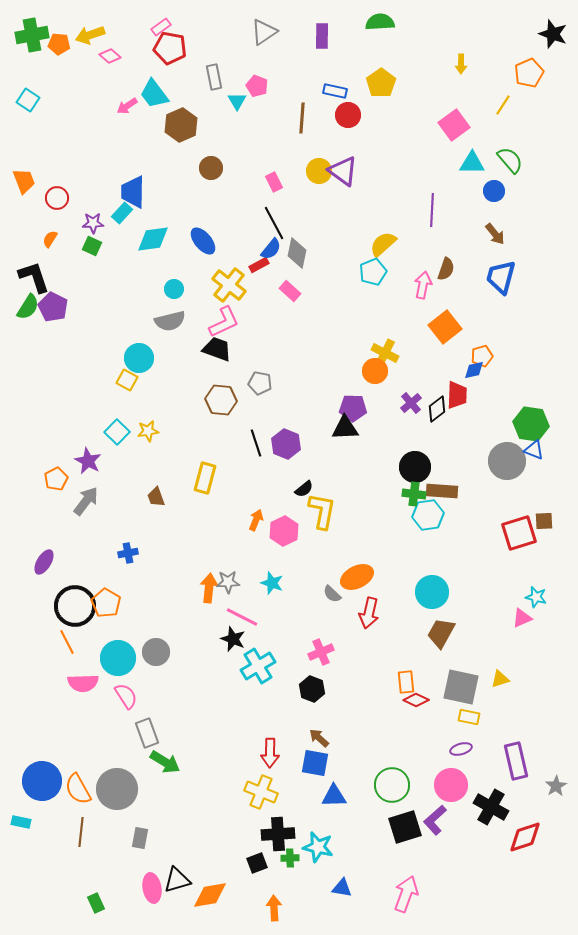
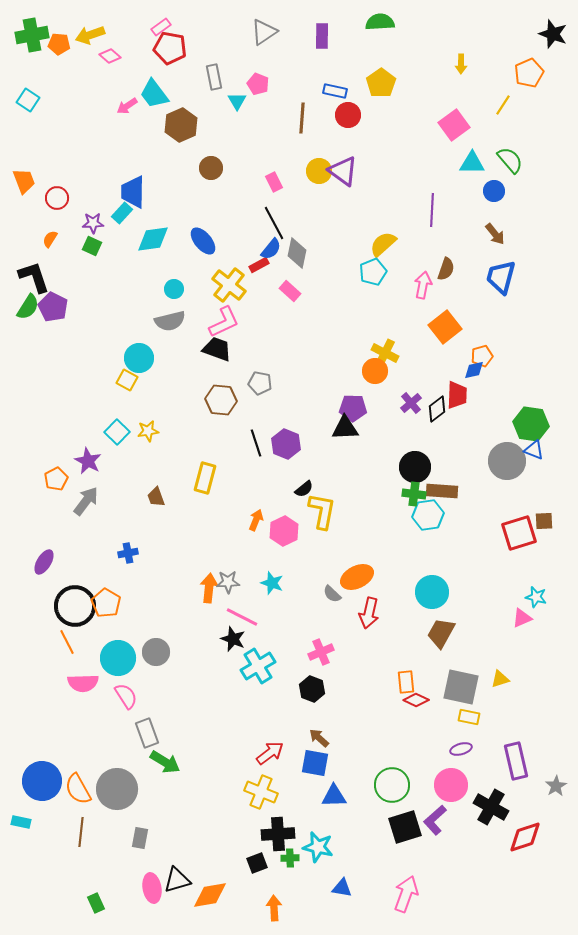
pink pentagon at (257, 86): moved 1 px right, 2 px up
red arrow at (270, 753): rotated 128 degrees counterclockwise
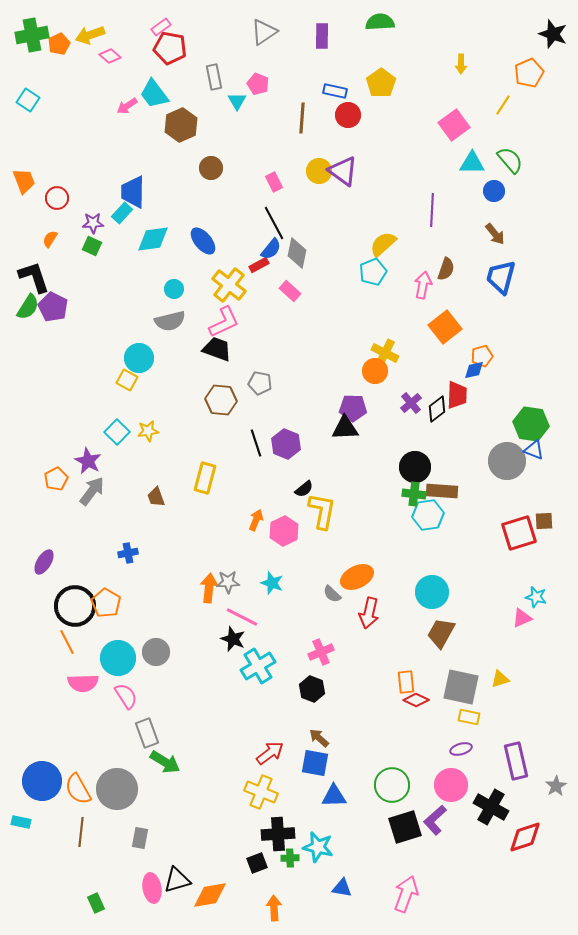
orange pentagon at (59, 44): rotated 30 degrees counterclockwise
gray arrow at (86, 501): moved 6 px right, 10 px up
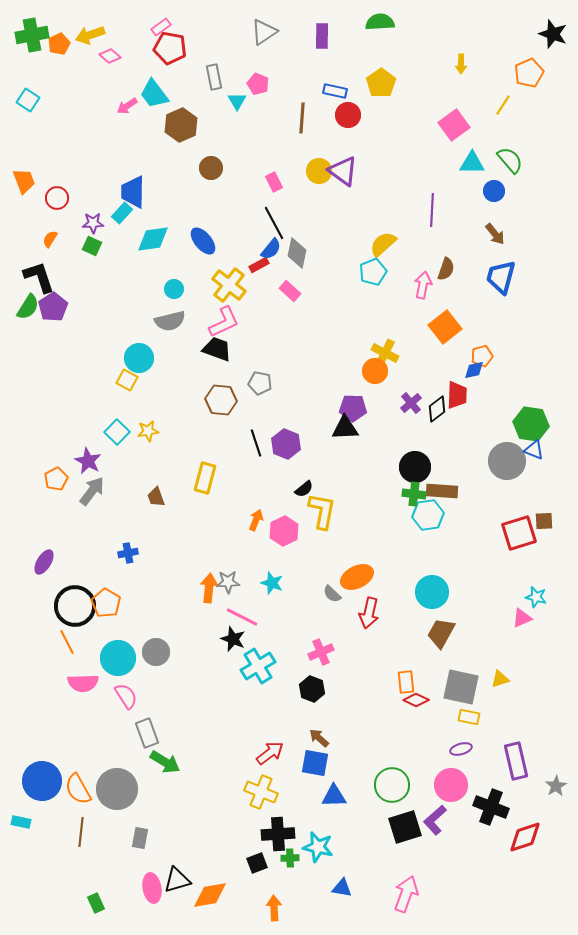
black L-shape at (34, 277): moved 5 px right
purple pentagon at (53, 307): rotated 12 degrees clockwise
black cross at (491, 807): rotated 8 degrees counterclockwise
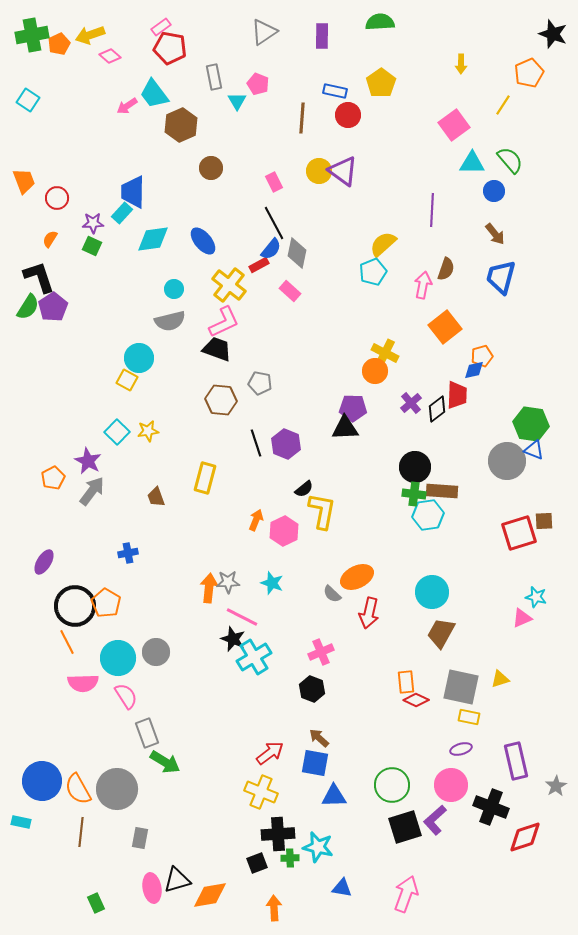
orange pentagon at (56, 479): moved 3 px left, 1 px up
cyan cross at (258, 666): moved 4 px left, 9 px up
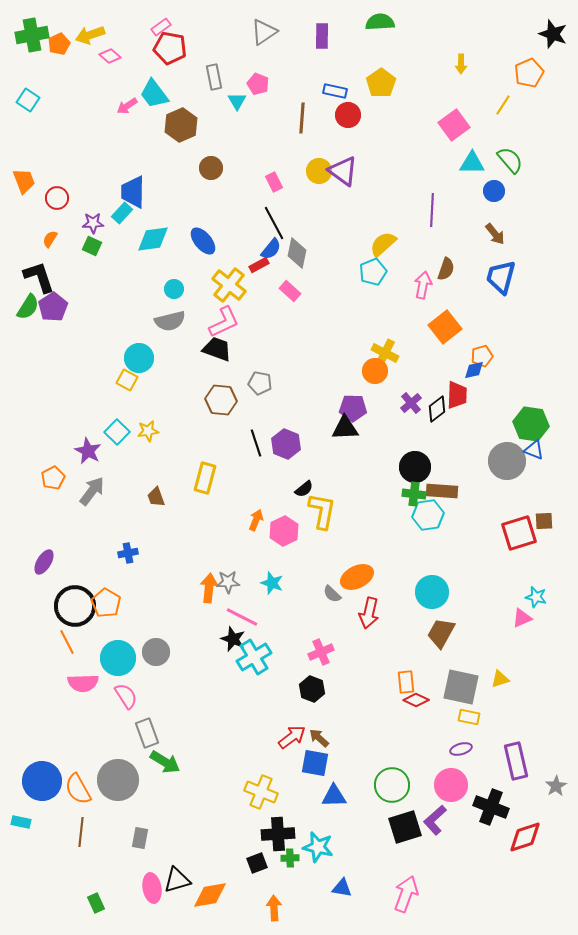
purple star at (88, 461): moved 10 px up
red arrow at (270, 753): moved 22 px right, 16 px up
gray circle at (117, 789): moved 1 px right, 9 px up
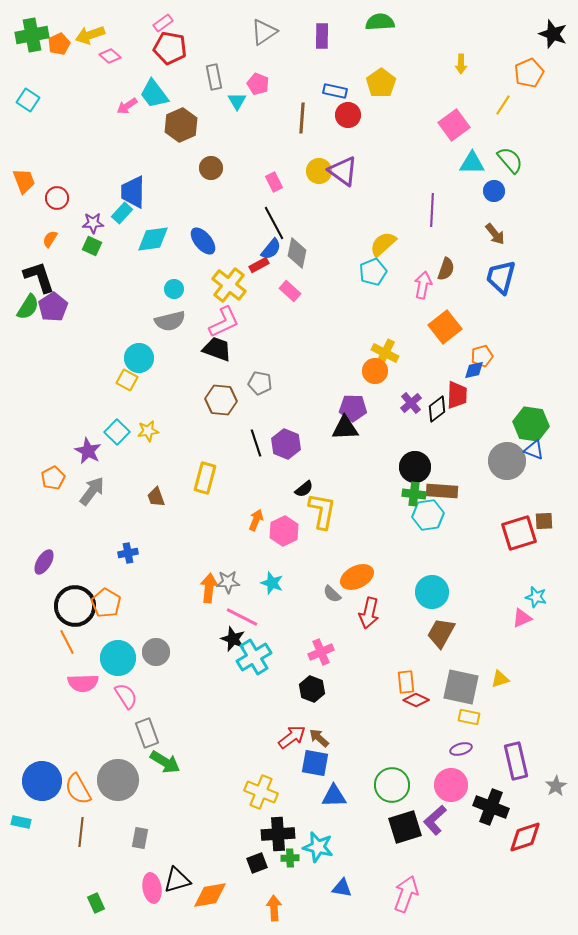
pink rectangle at (161, 27): moved 2 px right, 4 px up
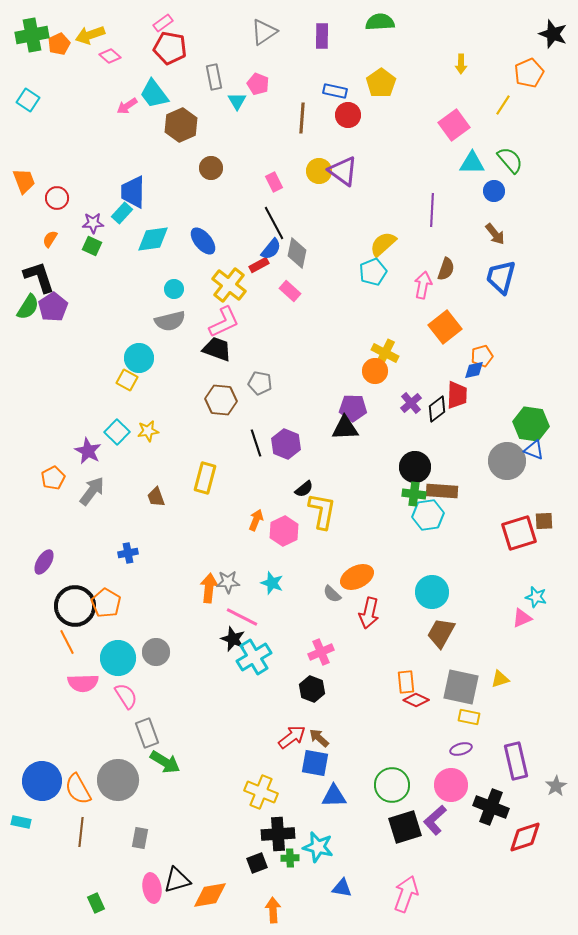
orange arrow at (274, 908): moved 1 px left, 2 px down
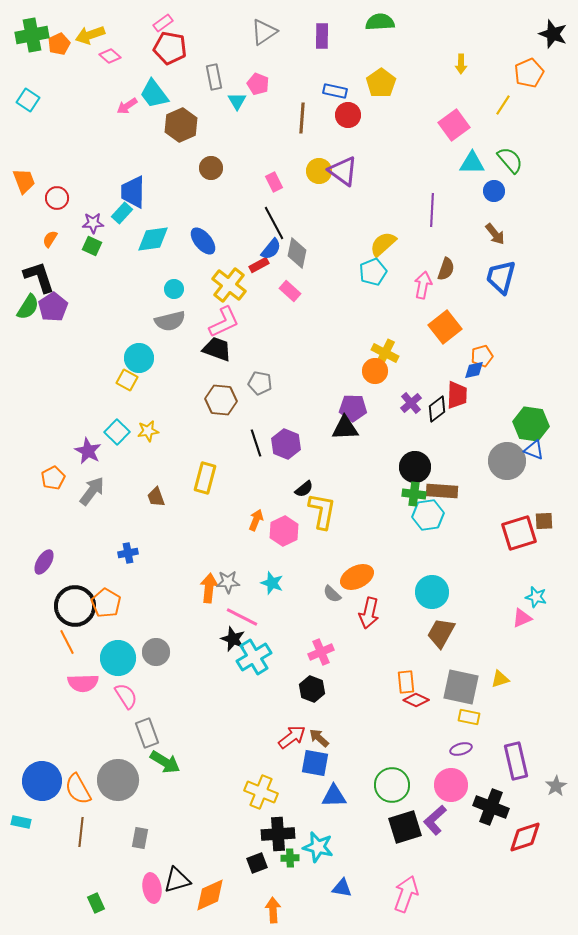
orange diamond at (210, 895): rotated 15 degrees counterclockwise
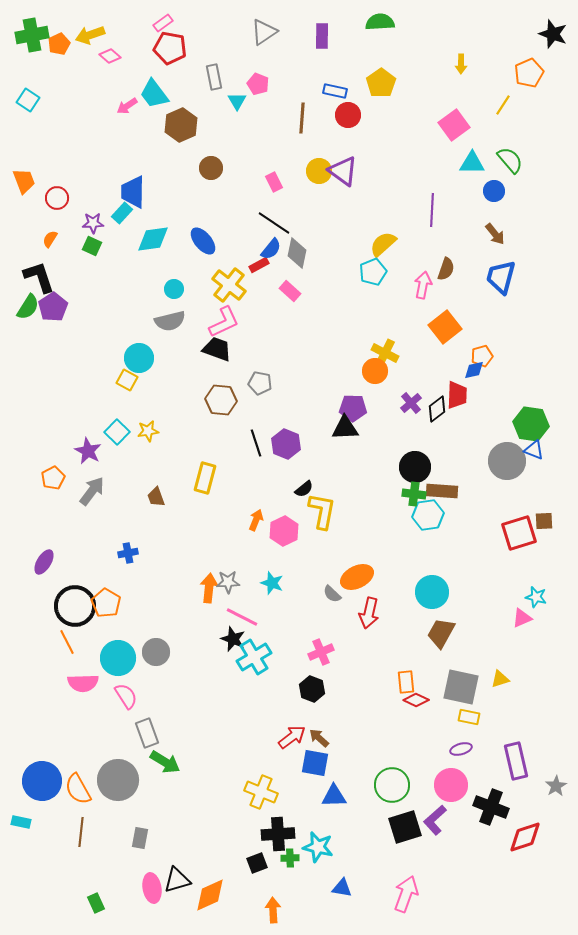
black line at (274, 223): rotated 28 degrees counterclockwise
